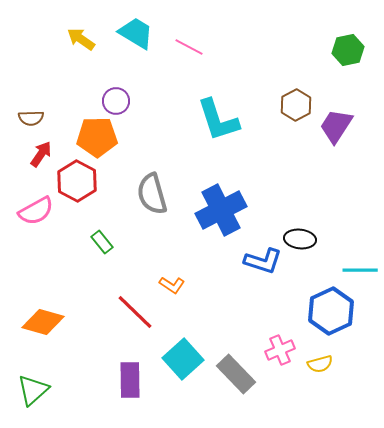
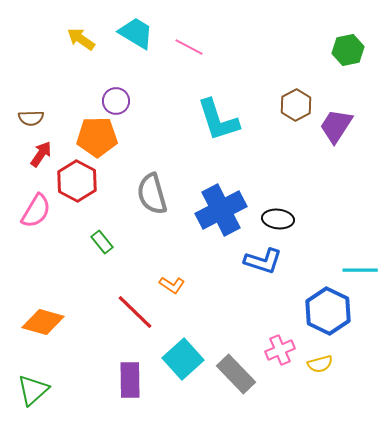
pink semicircle: rotated 30 degrees counterclockwise
black ellipse: moved 22 px left, 20 px up
blue hexagon: moved 3 px left; rotated 9 degrees counterclockwise
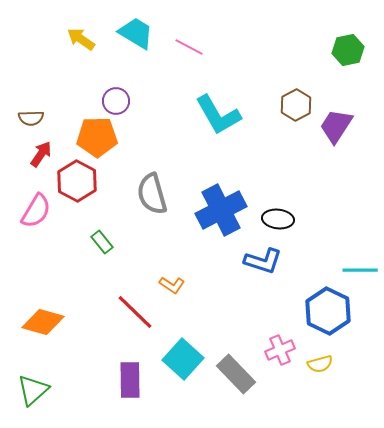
cyan L-shape: moved 5 px up; rotated 12 degrees counterclockwise
cyan square: rotated 6 degrees counterclockwise
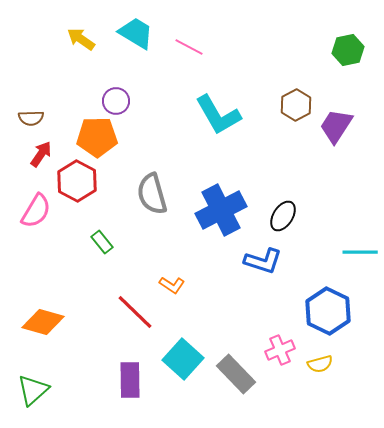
black ellipse: moved 5 px right, 3 px up; rotated 64 degrees counterclockwise
cyan line: moved 18 px up
